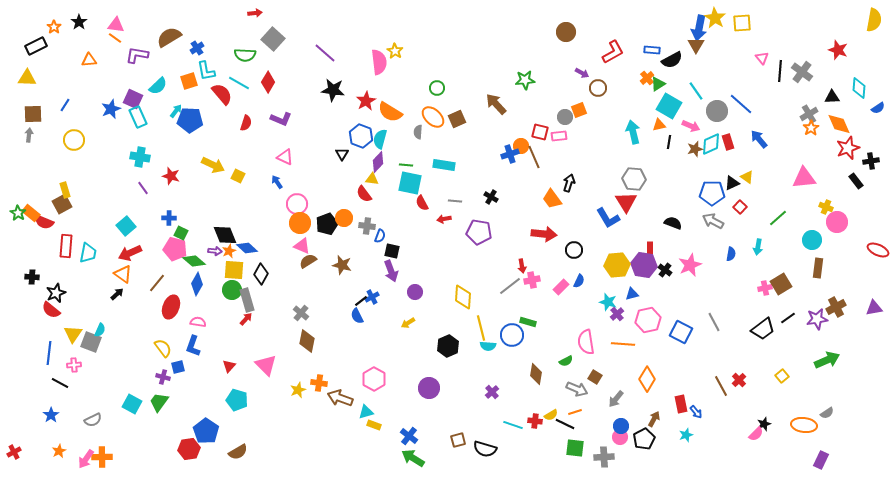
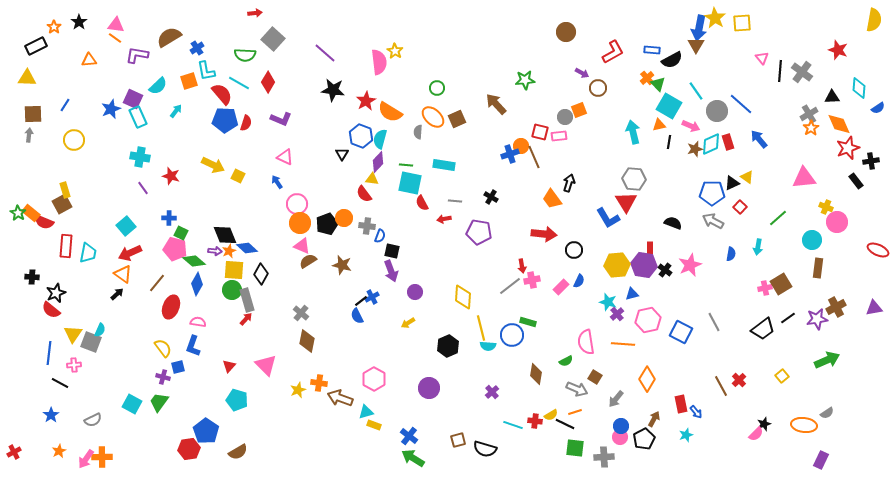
green triangle at (658, 84): rotated 42 degrees counterclockwise
blue pentagon at (190, 120): moved 35 px right
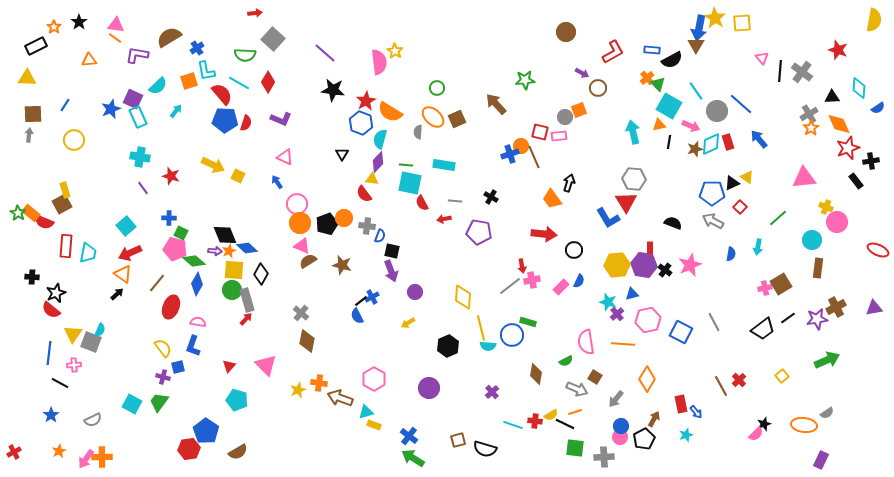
blue hexagon at (361, 136): moved 13 px up
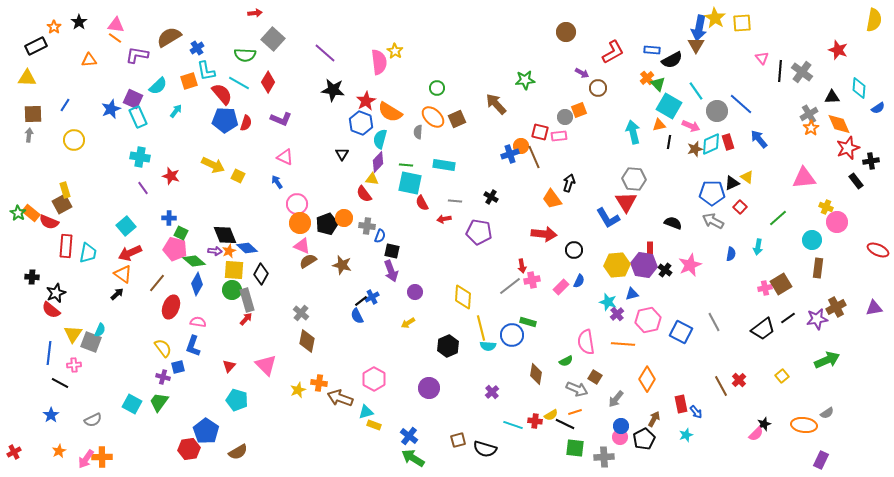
red semicircle at (44, 222): moved 5 px right
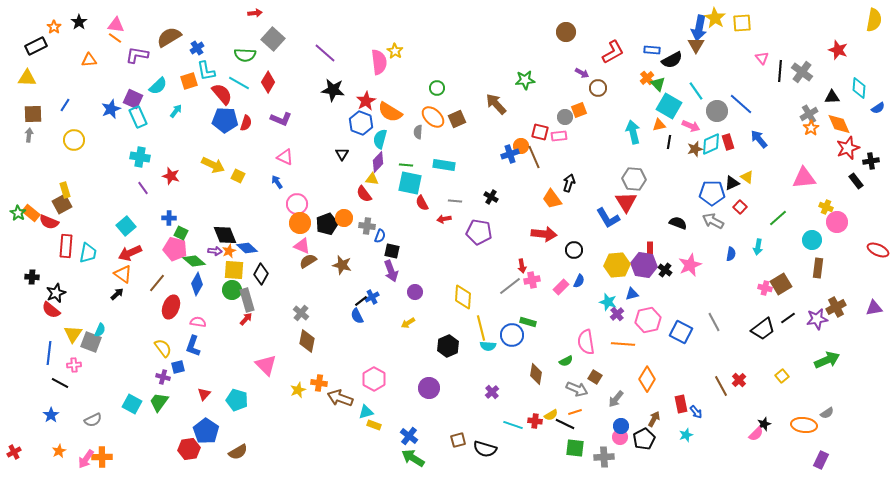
black semicircle at (673, 223): moved 5 px right
pink cross at (765, 288): rotated 24 degrees clockwise
red triangle at (229, 366): moved 25 px left, 28 px down
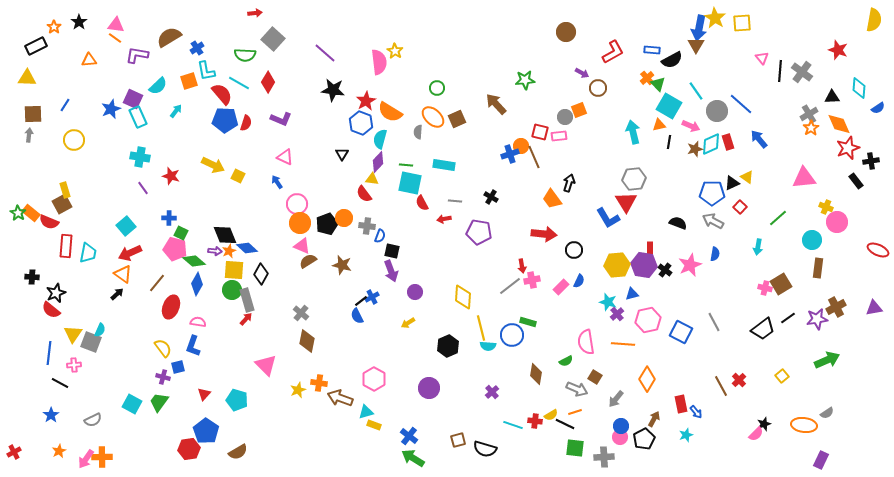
gray hexagon at (634, 179): rotated 10 degrees counterclockwise
blue semicircle at (731, 254): moved 16 px left
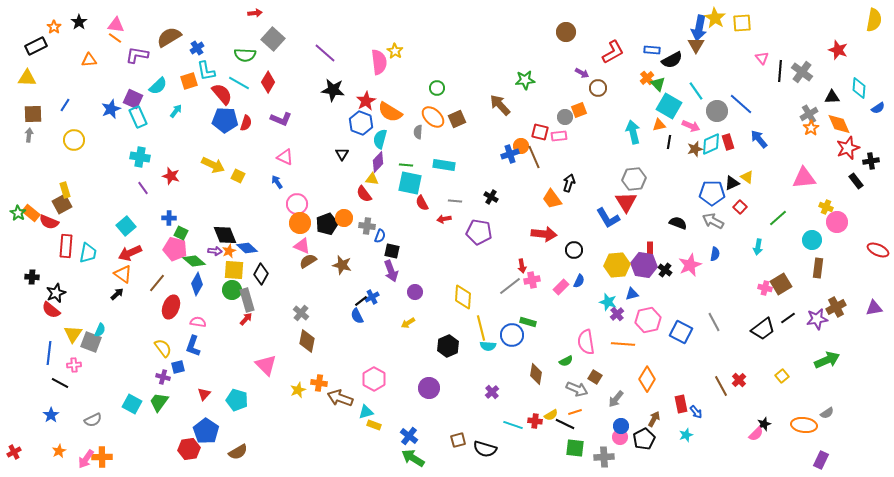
brown arrow at (496, 104): moved 4 px right, 1 px down
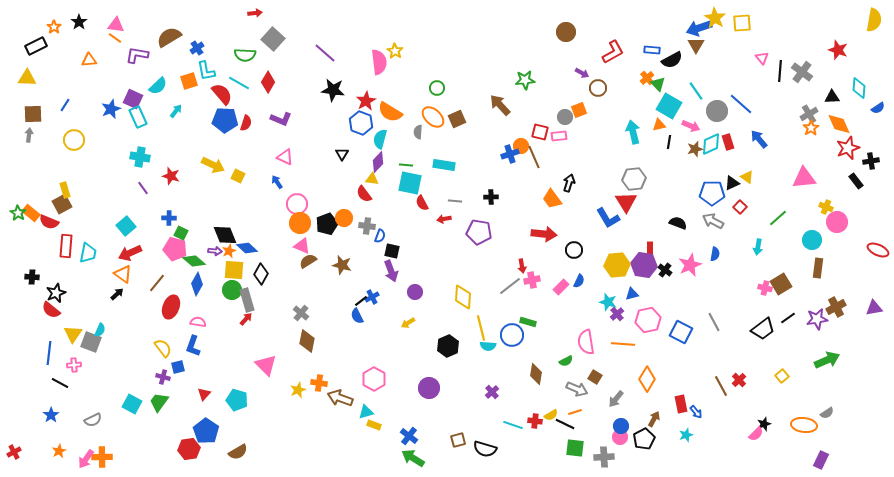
blue arrow at (699, 28): rotated 60 degrees clockwise
black cross at (491, 197): rotated 32 degrees counterclockwise
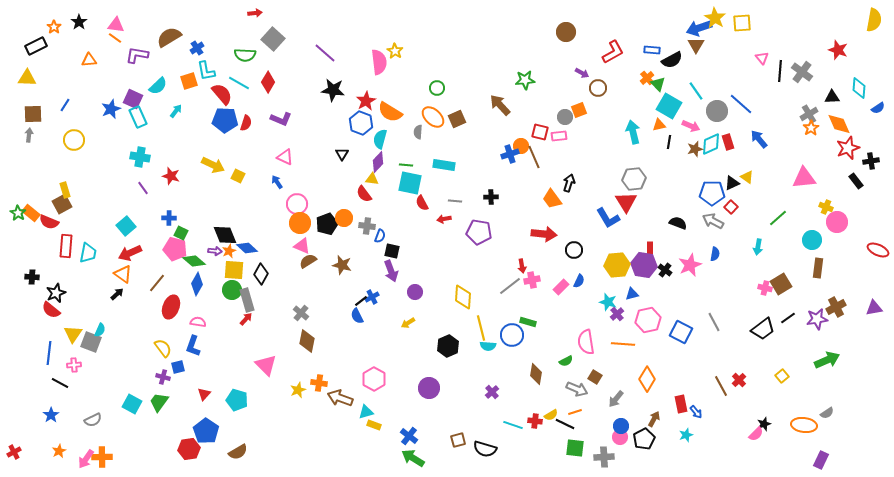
red square at (740, 207): moved 9 px left
